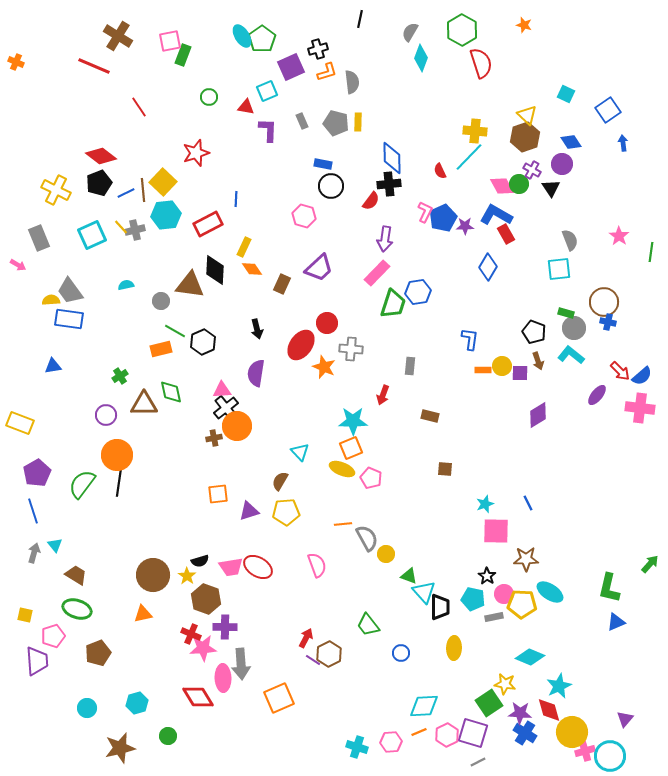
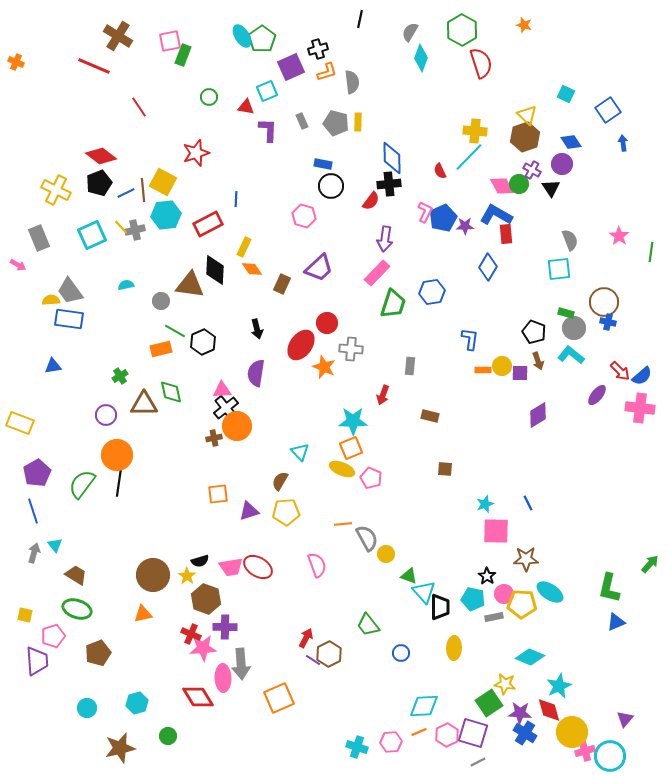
yellow square at (163, 182): rotated 16 degrees counterclockwise
red rectangle at (506, 234): rotated 24 degrees clockwise
blue hexagon at (418, 292): moved 14 px right
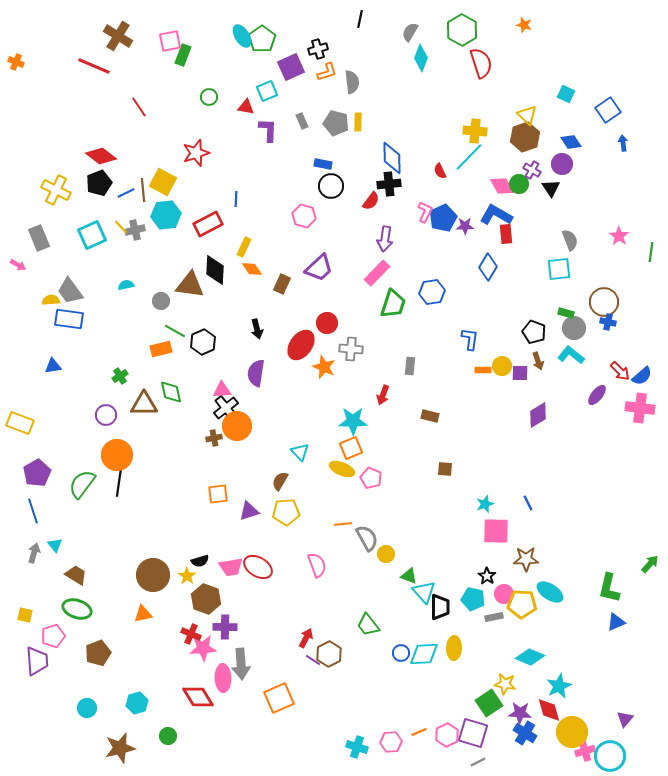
cyan diamond at (424, 706): moved 52 px up
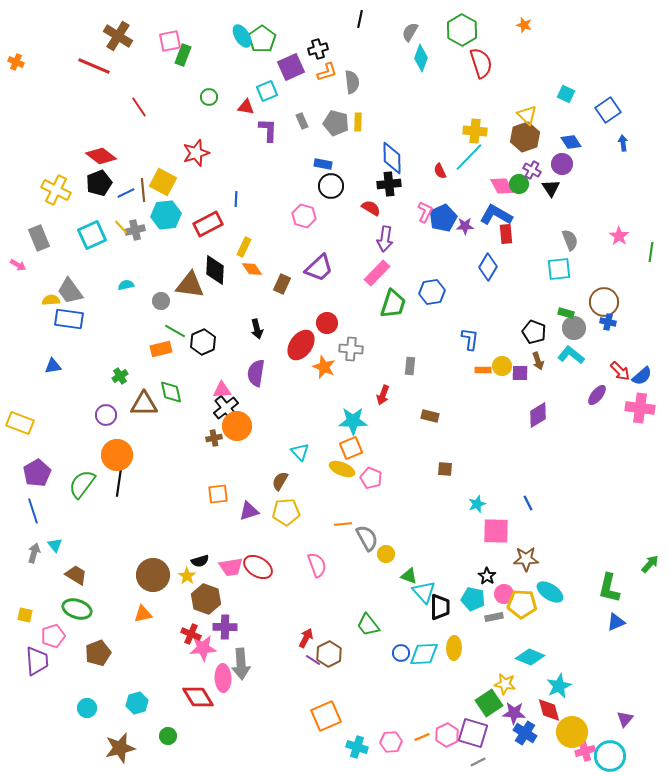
red semicircle at (371, 201): moved 7 px down; rotated 96 degrees counterclockwise
cyan star at (485, 504): moved 8 px left
orange square at (279, 698): moved 47 px right, 18 px down
purple star at (520, 713): moved 6 px left
orange line at (419, 732): moved 3 px right, 5 px down
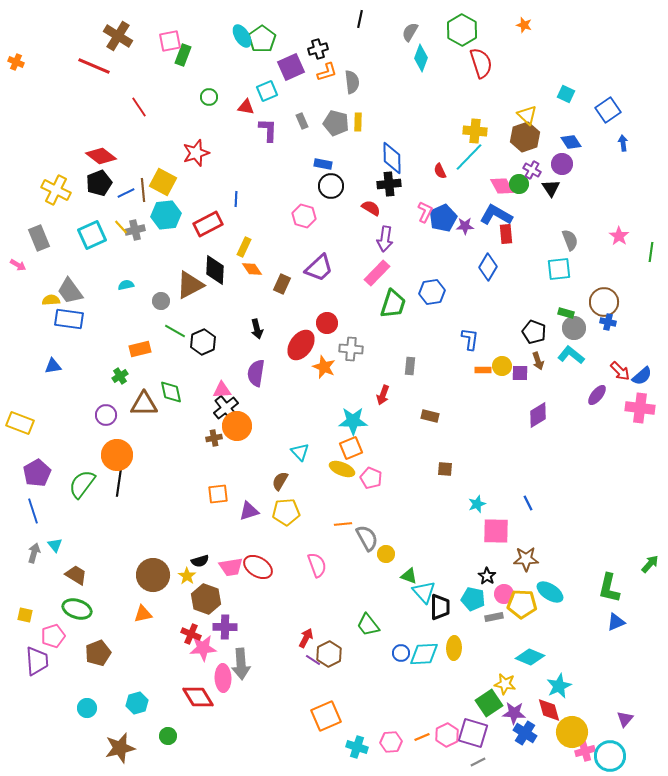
brown triangle at (190, 285): rotated 36 degrees counterclockwise
orange rectangle at (161, 349): moved 21 px left
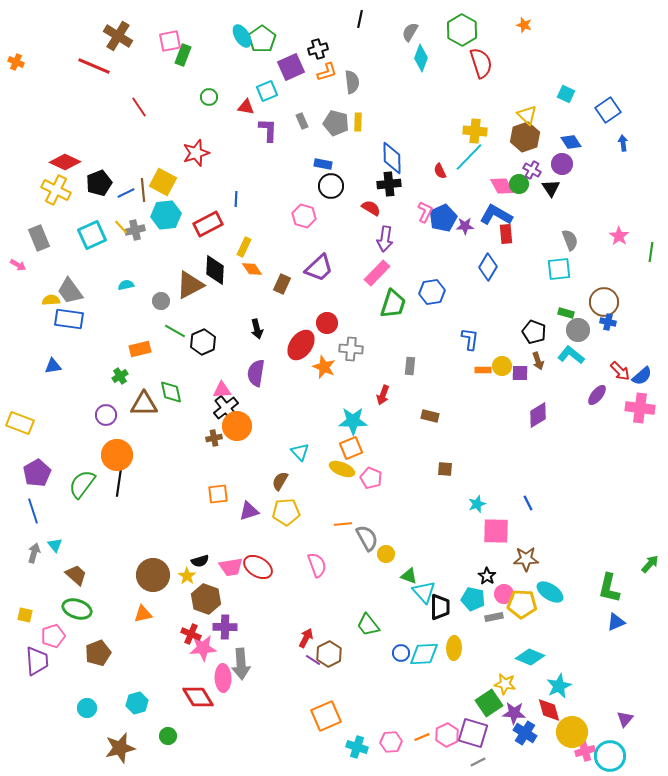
red diamond at (101, 156): moved 36 px left, 6 px down; rotated 12 degrees counterclockwise
gray circle at (574, 328): moved 4 px right, 2 px down
brown trapezoid at (76, 575): rotated 10 degrees clockwise
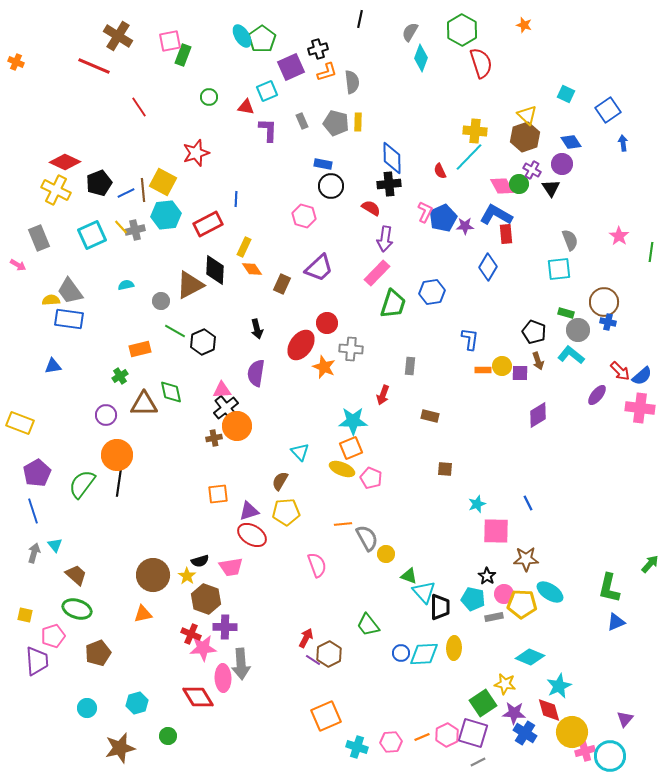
red ellipse at (258, 567): moved 6 px left, 32 px up
green square at (489, 703): moved 6 px left
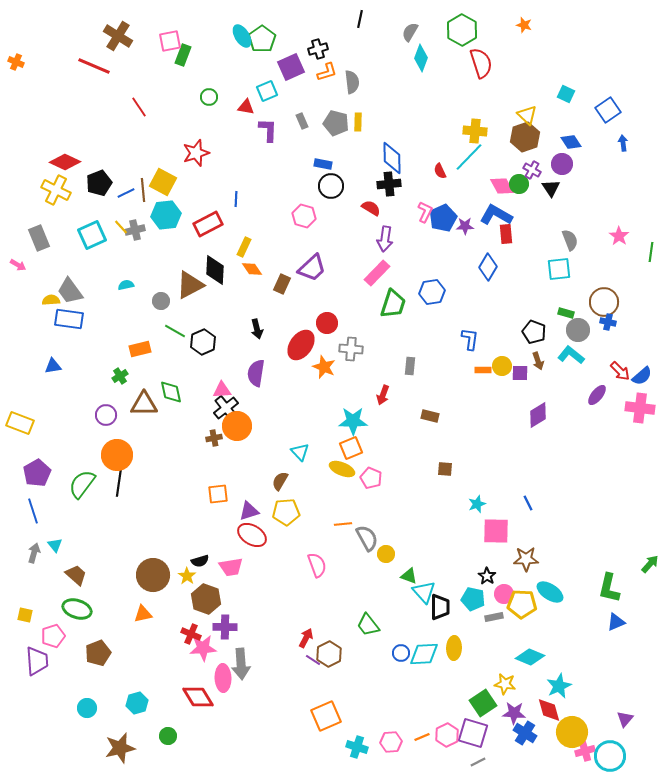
purple trapezoid at (319, 268): moved 7 px left
